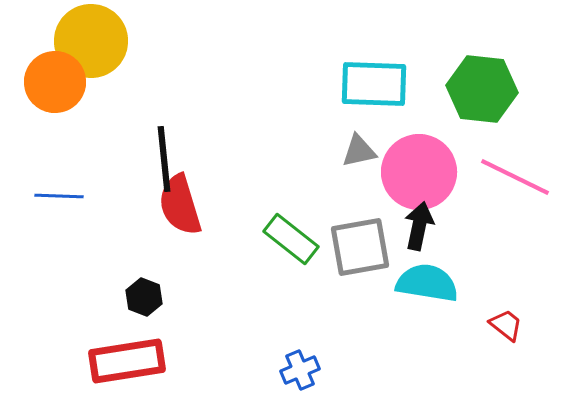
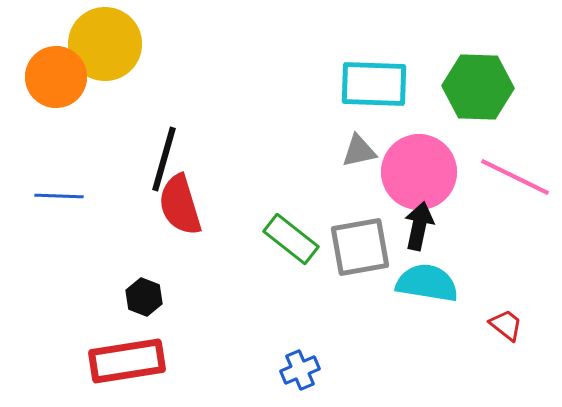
yellow circle: moved 14 px right, 3 px down
orange circle: moved 1 px right, 5 px up
green hexagon: moved 4 px left, 2 px up; rotated 4 degrees counterclockwise
black line: rotated 22 degrees clockwise
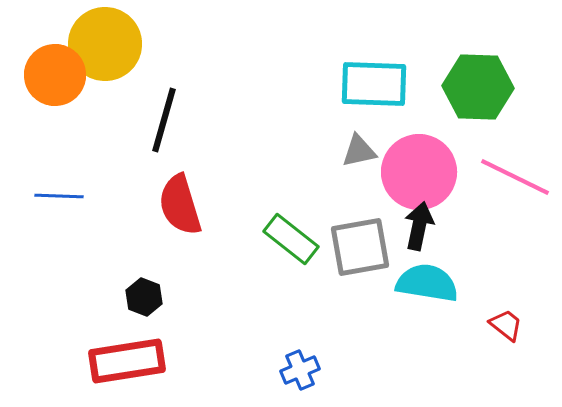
orange circle: moved 1 px left, 2 px up
black line: moved 39 px up
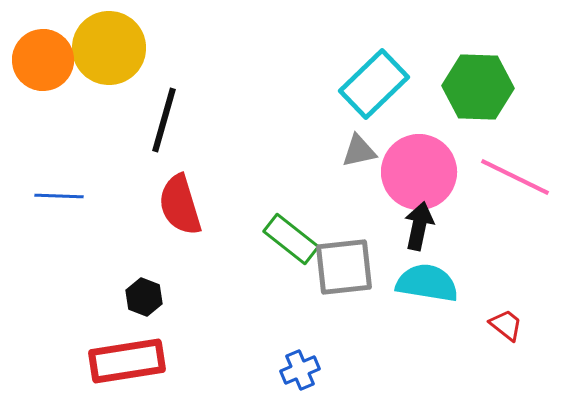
yellow circle: moved 4 px right, 4 px down
orange circle: moved 12 px left, 15 px up
cyan rectangle: rotated 46 degrees counterclockwise
gray square: moved 16 px left, 20 px down; rotated 4 degrees clockwise
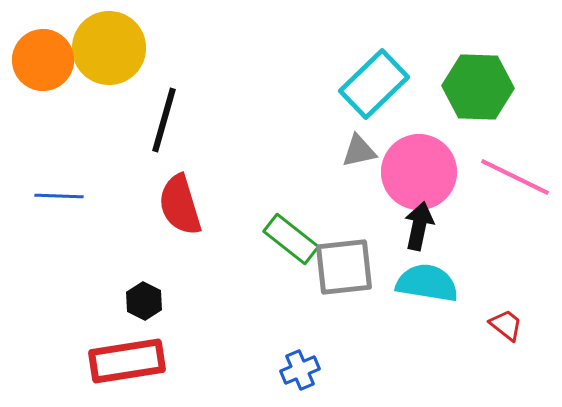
black hexagon: moved 4 px down; rotated 6 degrees clockwise
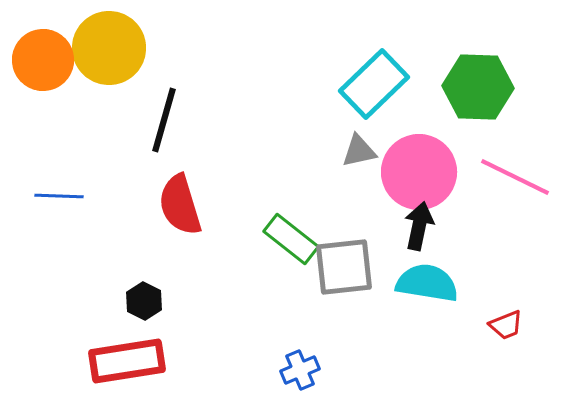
red trapezoid: rotated 120 degrees clockwise
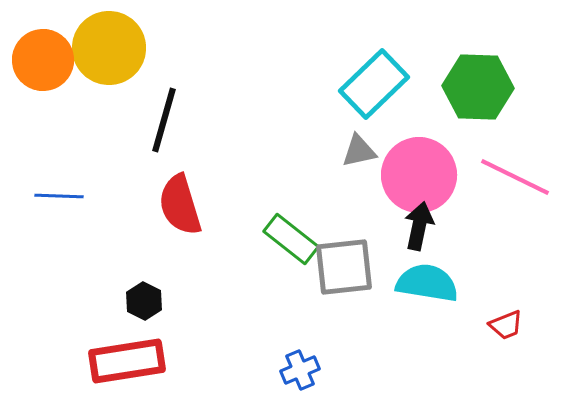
pink circle: moved 3 px down
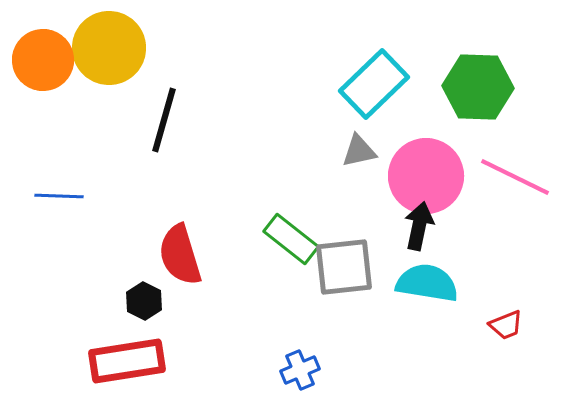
pink circle: moved 7 px right, 1 px down
red semicircle: moved 50 px down
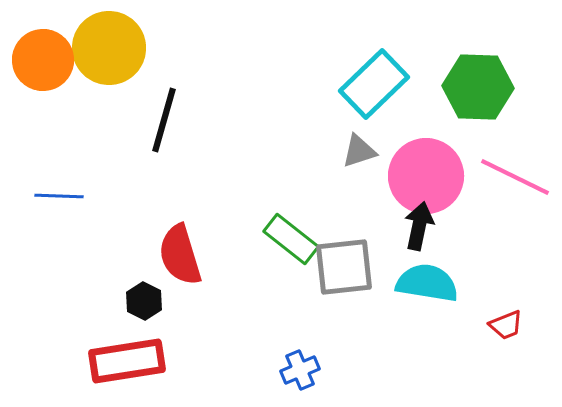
gray triangle: rotated 6 degrees counterclockwise
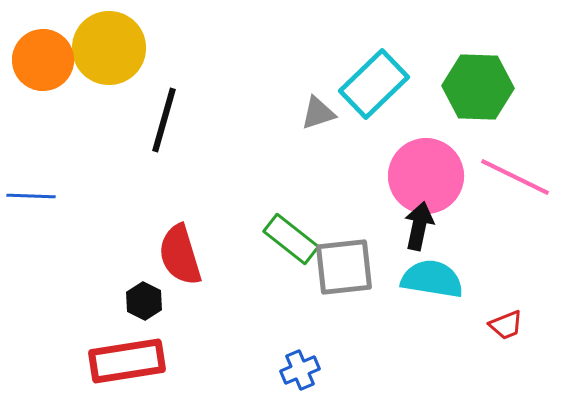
gray triangle: moved 41 px left, 38 px up
blue line: moved 28 px left
cyan semicircle: moved 5 px right, 4 px up
